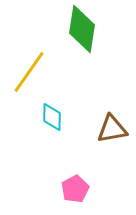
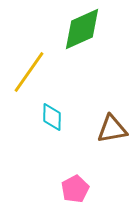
green diamond: rotated 57 degrees clockwise
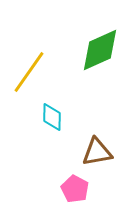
green diamond: moved 18 px right, 21 px down
brown triangle: moved 15 px left, 23 px down
pink pentagon: rotated 16 degrees counterclockwise
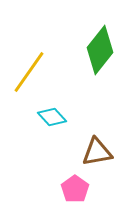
green diamond: rotated 27 degrees counterclockwise
cyan diamond: rotated 44 degrees counterclockwise
pink pentagon: rotated 8 degrees clockwise
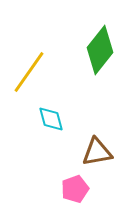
cyan diamond: moved 1 px left, 2 px down; rotated 28 degrees clockwise
pink pentagon: rotated 16 degrees clockwise
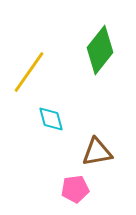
pink pentagon: rotated 12 degrees clockwise
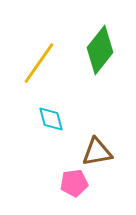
yellow line: moved 10 px right, 9 px up
pink pentagon: moved 1 px left, 6 px up
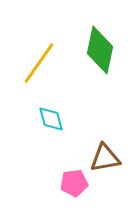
green diamond: rotated 27 degrees counterclockwise
brown triangle: moved 8 px right, 6 px down
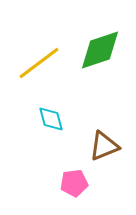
green diamond: rotated 60 degrees clockwise
yellow line: rotated 18 degrees clockwise
brown triangle: moved 1 px left, 12 px up; rotated 12 degrees counterclockwise
